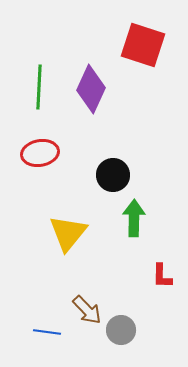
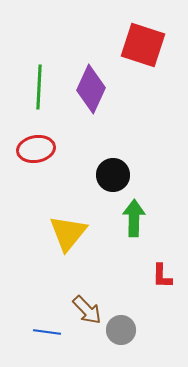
red ellipse: moved 4 px left, 4 px up
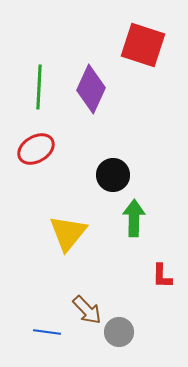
red ellipse: rotated 21 degrees counterclockwise
gray circle: moved 2 px left, 2 px down
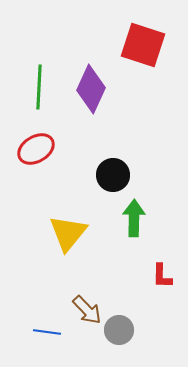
gray circle: moved 2 px up
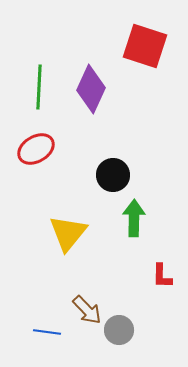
red square: moved 2 px right, 1 px down
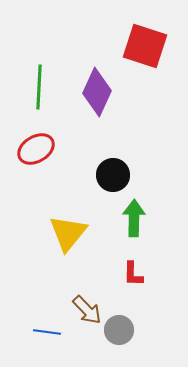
purple diamond: moved 6 px right, 3 px down
red L-shape: moved 29 px left, 2 px up
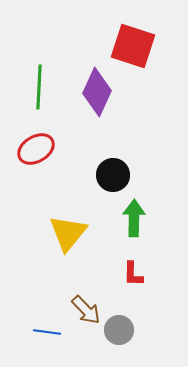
red square: moved 12 px left
brown arrow: moved 1 px left
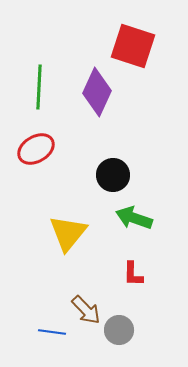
green arrow: rotated 72 degrees counterclockwise
blue line: moved 5 px right
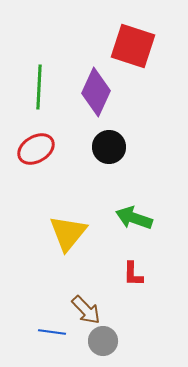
purple diamond: moved 1 px left
black circle: moved 4 px left, 28 px up
gray circle: moved 16 px left, 11 px down
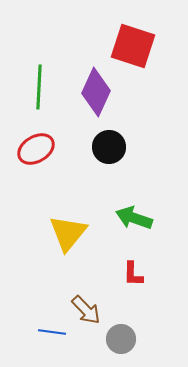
gray circle: moved 18 px right, 2 px up
